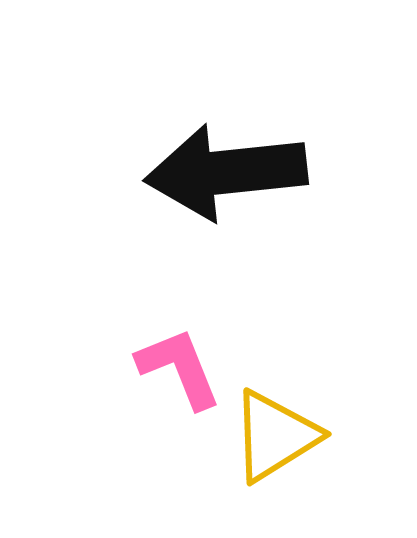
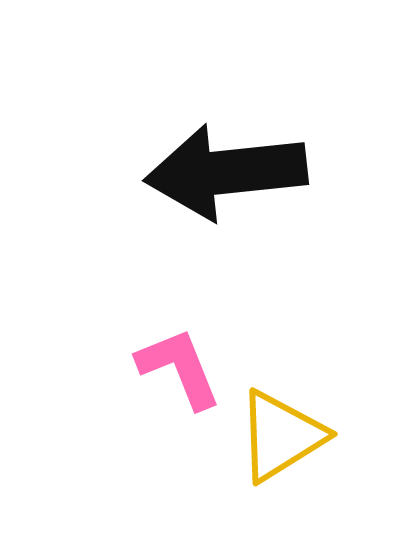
yellow triangle: moved 6 px right
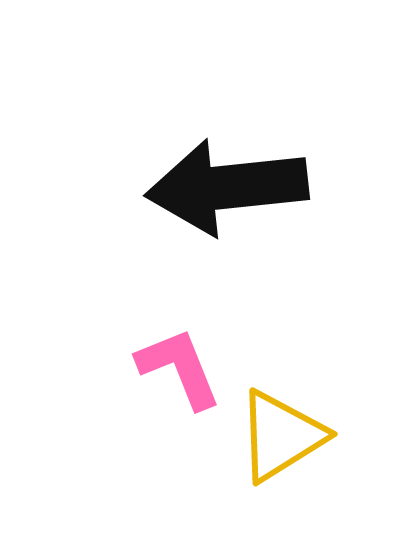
black arrow: moved 1 px right, 15 px down
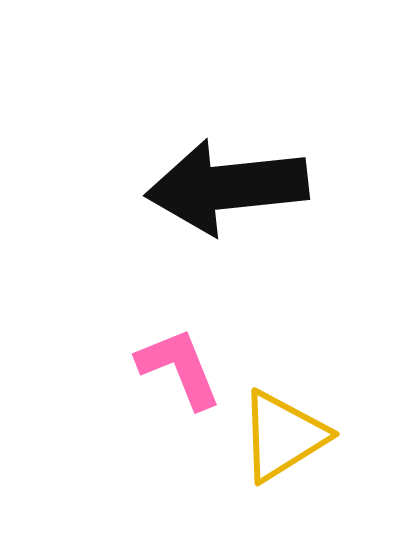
yellow triangle: moved 2 px right
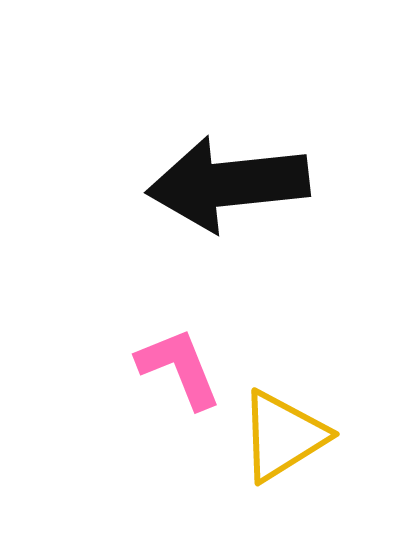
black arrow: moved 1 px right, 3 px up
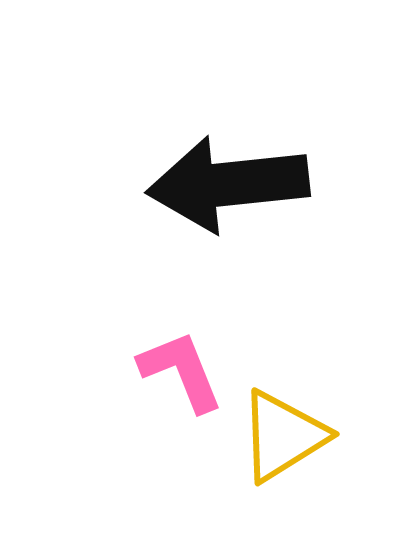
pink L-shape: moved 2 px right, 3 px down
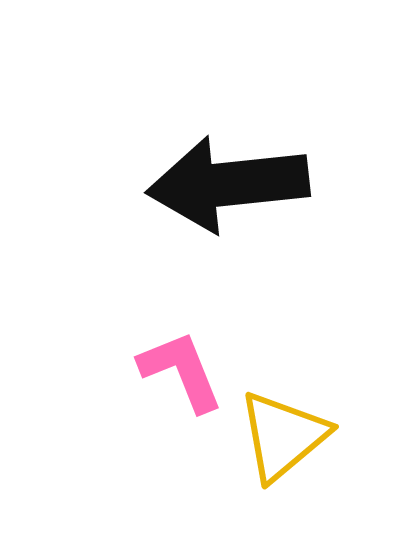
yellow triangle: rotated 8 degrees counterclockwise
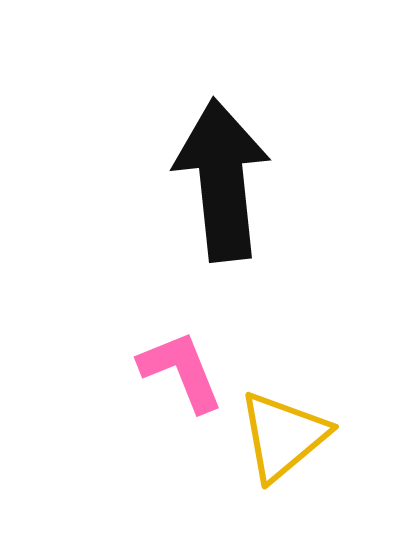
black arrow: moved 6 px left, 4 px up; rotated 90 degrees clockwise
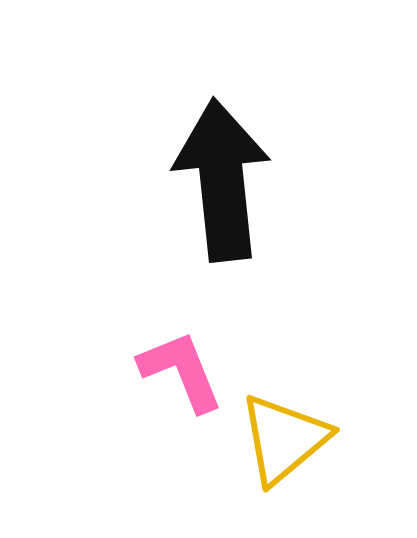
yellow triangle: moved 1 px right, 3 px down
